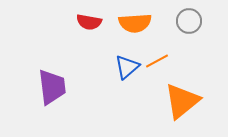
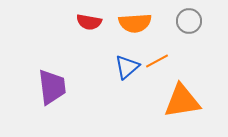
orange triangle: rotated 30 degrees clockwise
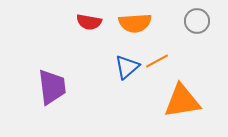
gray circle: moved 8 px right
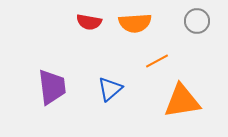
blue triangle: moved 17 px left, 22 px down
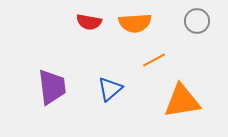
orange line: moved 3 px left, 1 px up
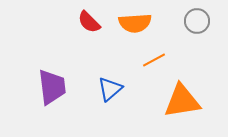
red semicircle: rotated 35 degrees clockwise
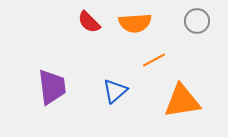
blue triangle: moved 5 px right, 2 px down
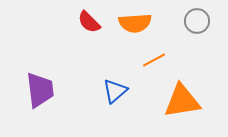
purple trapezoid: moved 12 px left, 3 px down
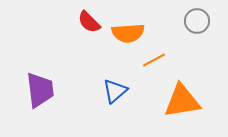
orange semicircle: moved 7 px left, 10 px down
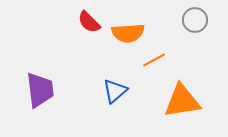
gray circle: moved 2 px left, 1 px up
